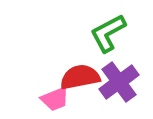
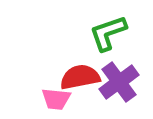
green L-shape: rotated 9 degrees clockwise
pink trapezoid: moved 1 px right; rotated 28 degrees clockwise
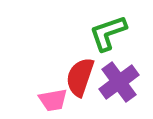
red semicircle: rotated 60 degrees counterclockwise
pink trapezoid: moved 3 px left, 1 px down; rotated 16 degrees counterclockwise
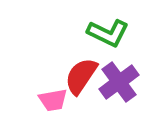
green L-shape: rotated 135 degrees counterclockwise
red semicircle: moved 1 px right, 1 px up; rotated 15 degrees clockwise
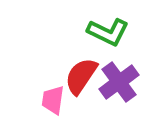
green L-shape: moved 1 px up
pink trapezoid: rotated 108 degrees clockwise
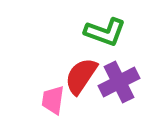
green L-shape: moved 3 px left; rotated 6 degrees counterclockwise
purple cross: rotated 9 degrees clockwise
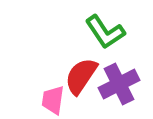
green L-shape: rotated 36 degrees clockwise
purple cross: moved 2 px down
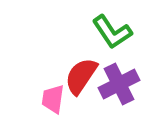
green L-shape: moved 7 px right
pink trapezoid: moved 1 px up
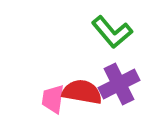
green L-shape: rotated 6 degrees counterclockwise
red semicircle: moved 1 px right, 16 px down; rotated 66 degrees clockwise
